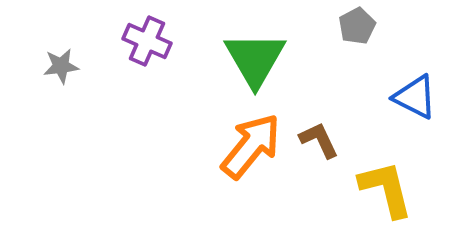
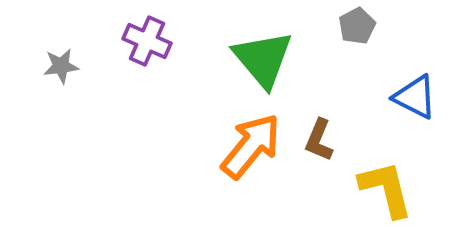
green triangle: moved 8 px right; rotated 10 degrees counterclockwise
brown L-shape: rotated 132 degrees counterclockwise
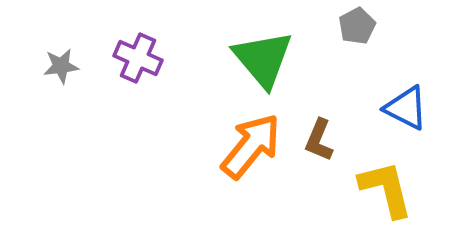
purple cross: moved 9 px left, 17 px down
blue triangle: moved 9 px left, 11 px down
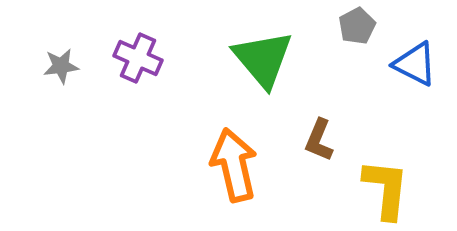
blue triangle: moved 9 px right, 44 px up
orange arrow: moved 17 px left, 19 px down; rotated 52 degrees counterclockwise
yellow L-shape: rotated 20 degrees clockwise
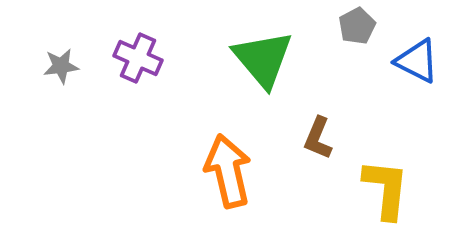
blue triangle: moved 2 px right, 3 px up
brown L-shape: moved 1 px left, 2 px up
orange arrow: moved 6 px left, 6 px down
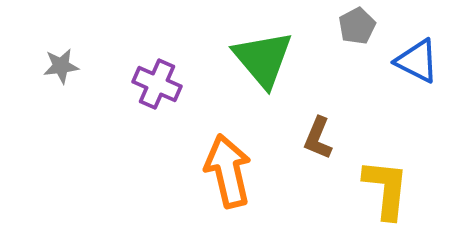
purple cross: moved 19 px right, 26 px down
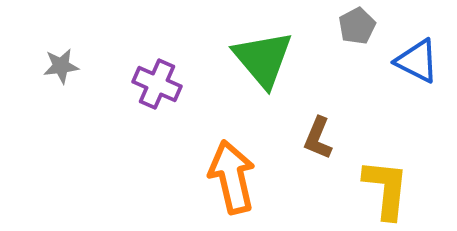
orange arrow: moved 4 px right, 6 px down
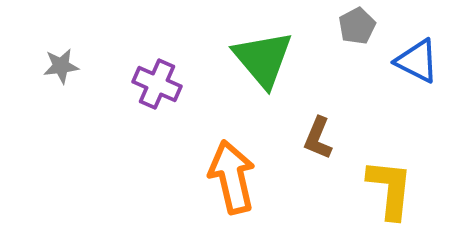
yellow L-shape: moved 4 px right
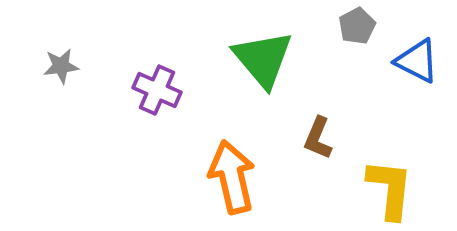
purple cross: moved 6 px down
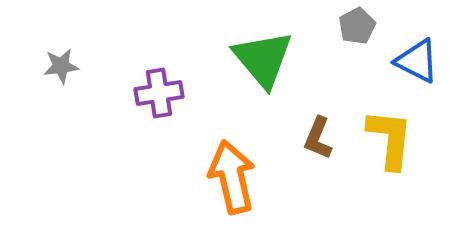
purple cross: moved 2 px right, 3 px down; rotated 33 degrees counterclockwise
yellow L-shape: moved 50 px up
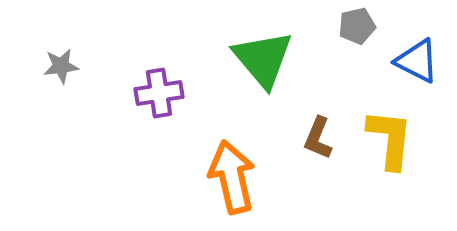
gray pentagon: rotated 15 degrees clockwise
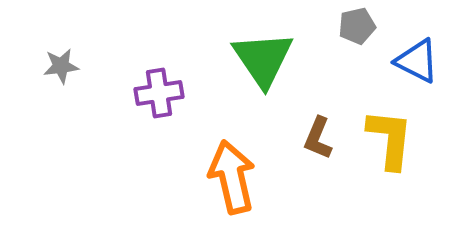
green triangle: rotated 6 degrees clockwise
